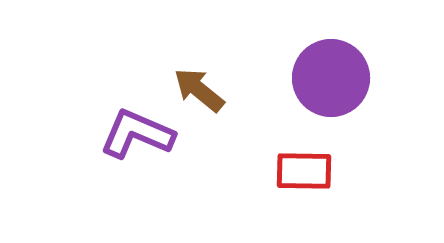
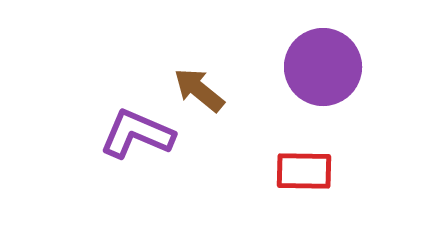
purple circle: moved 8 px left, 11 px up
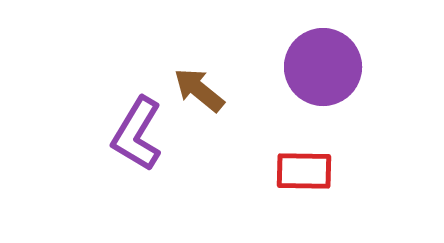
purple L-shape: rotated 82 degrees counterclockwise
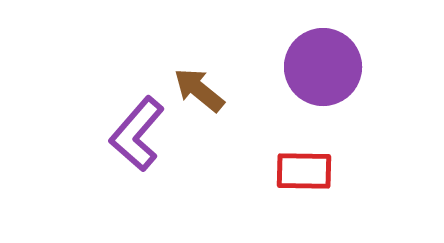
purple L-shape: rotated 10 degrees clockwise
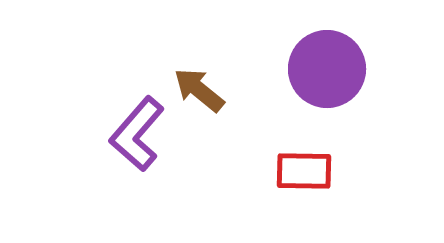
purple circle: moved 4 px right, 2 px down
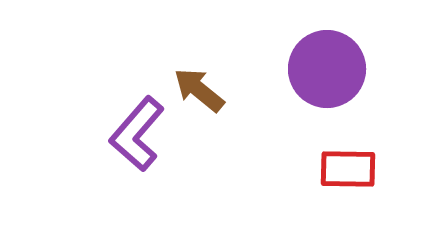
red rectangle: moved 44 px right, 2 px up
